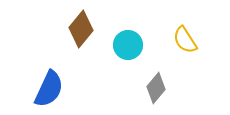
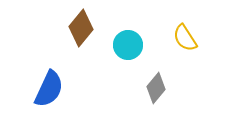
brown diamond: moved 1 px up
yellow semicircle: moved 2 px up
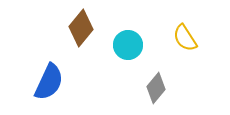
blue semicircle: moved 7 px up
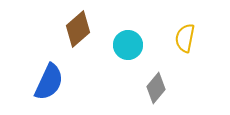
brown diamond: moved 3 px left, 1 px down; rotated 9 degrees clockwise
yellow semicircle: rotated 44 degrees clockwise
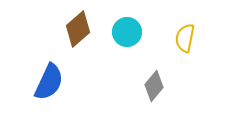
cyan circle: moved 1 px left, 13 px up
gray diamond: moved 2 px left, 2 px up
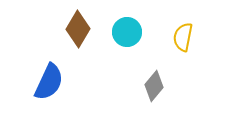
brown diamond: rotated 18 degrees counterclockwise
yellow semicircle: moved 2 px left, 1 px up
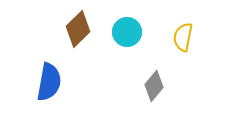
brown diamond: rotated 15 degrees clockwise
blue semicircle: rotated 15 degrees counterclockwise
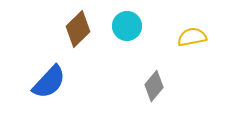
cyan circle: moved 6 px up
yellow semicircle: moved 9 px right; rotated 68 degrees clockwise
blue semicircle: rotated 33 degrees clockwise
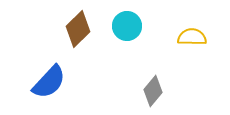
yellow semicircle: rotated 12 degrees clockwise
gray diamond: moved 1 px left, 5 px down
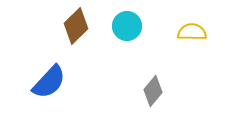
brown diamond: moved 2 px left, 3 px up
yellow semicircle: moved 5 px up
